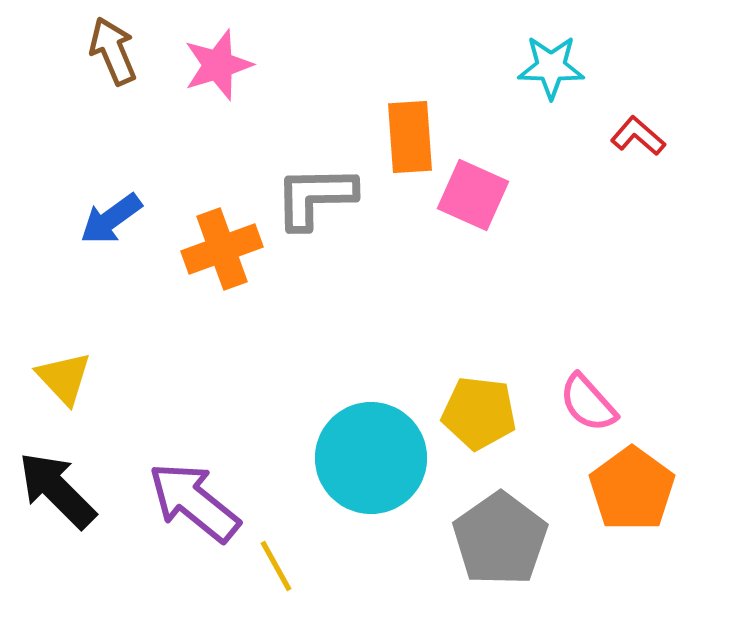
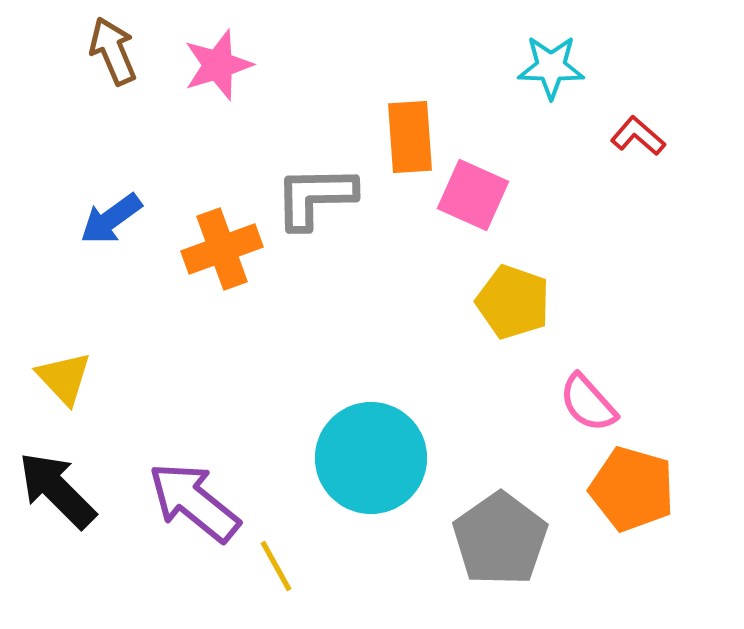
yellow pentagon: moved 34 px right, 111 px up; rotated 12 degrees clockwise
orange pentagon: rotated 20 degrees counterclockwise
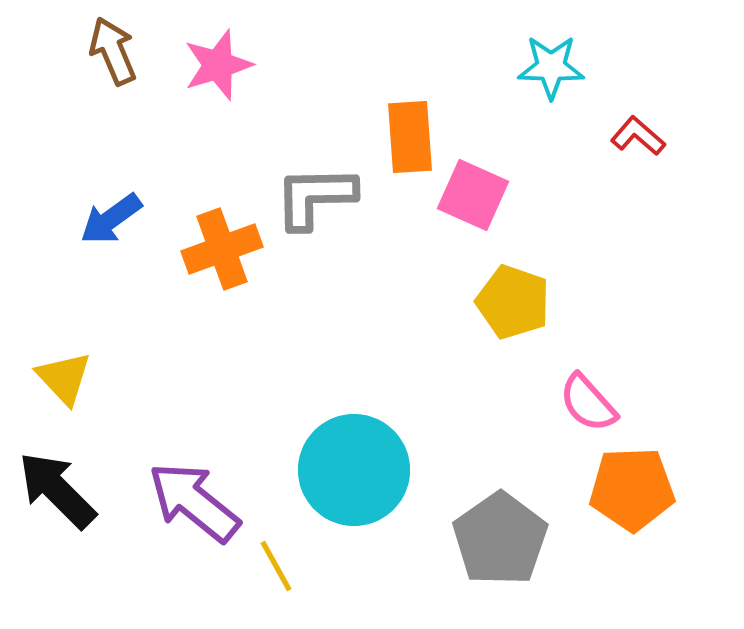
cyan circle: moved 17 px left, 12 px down
orange pentagon: rotated 18 degrees counterclockwise
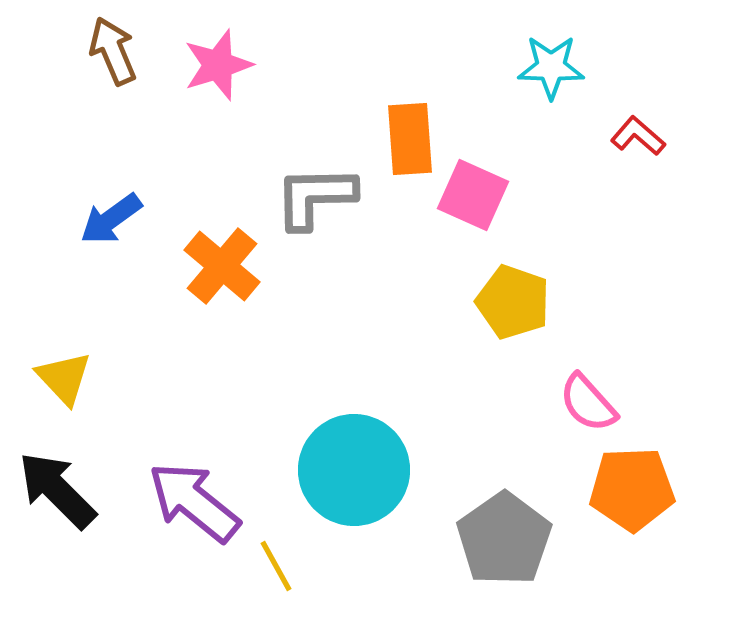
orange rectangle: moved 2 px down
orange cross: moved 17 px down; rotated 30 degrees counterclockwise
gray pentagon: moved 4 px right
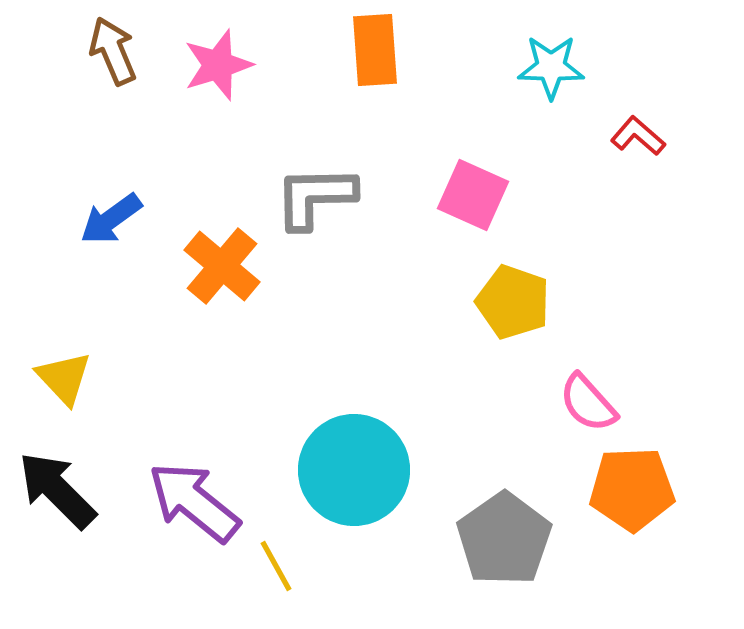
orange rectangle: moved 35 px left, 89 px up
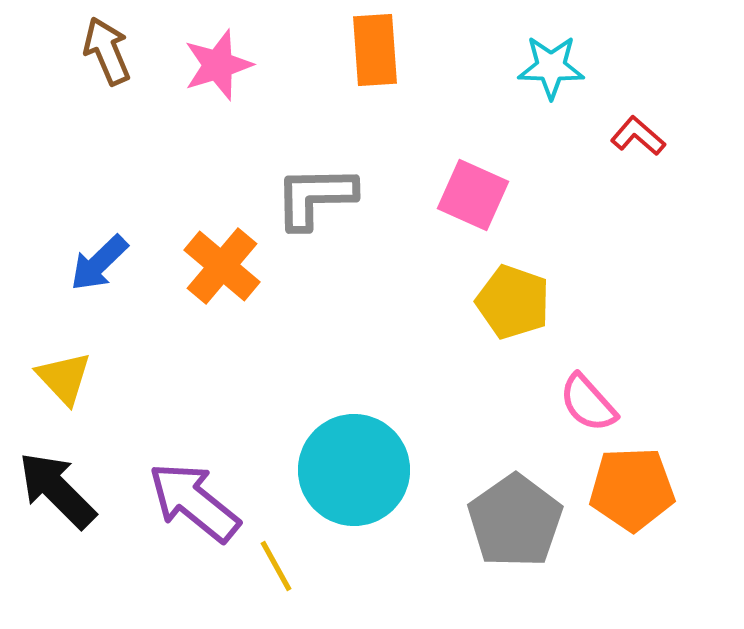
brown arrow: moved 6 px left
blue arrow: moved 12 px left, 44 px down; rotated 8 degrees counterclockwise
gray pentagon: moved 11 px right, 18 px up
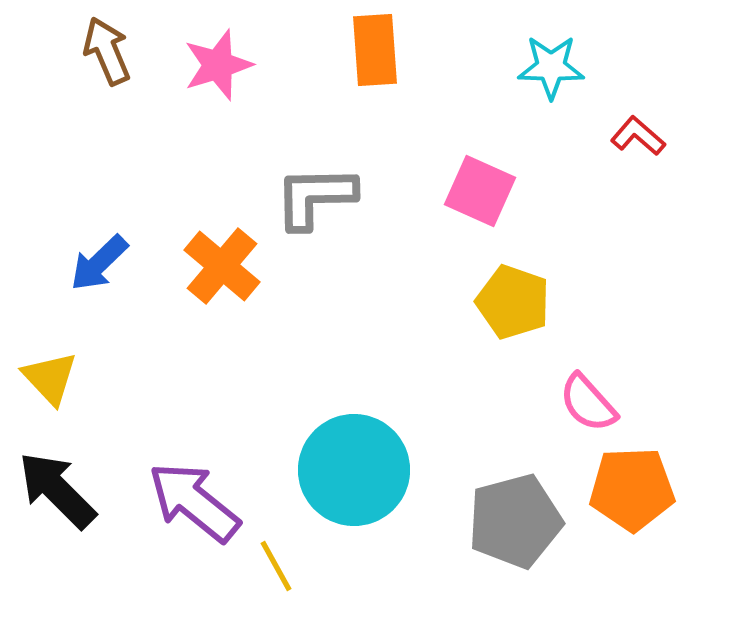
pink square: moved 7 px right, 4 px up
yellow triangle: moved 14 px left
gray pentagon: rotated 20 degrees clockwise
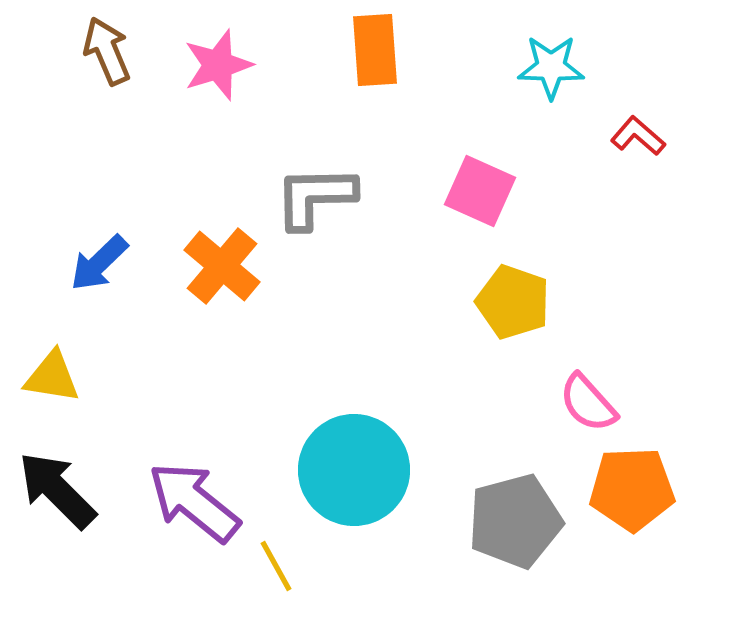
yellow triangle: moved 2 px right, 1 px up; rotated 38 degrees counterclockwise
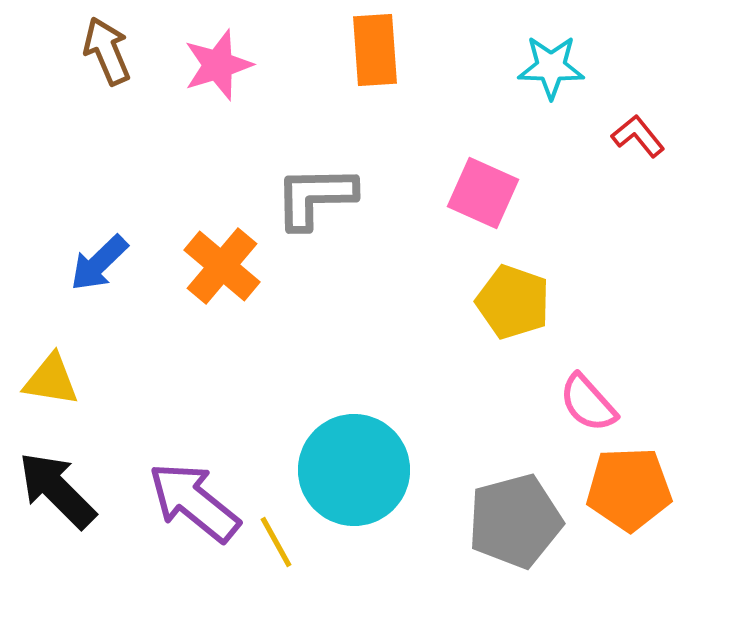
red L-shape: rotated 10 degrees clockwise
pink square: moved 3 px right, 2 px down
yellow triangle: moved 1 px left, 3 px down
orange pentagon: moved 3 px left
yellow line: moved 24 px up
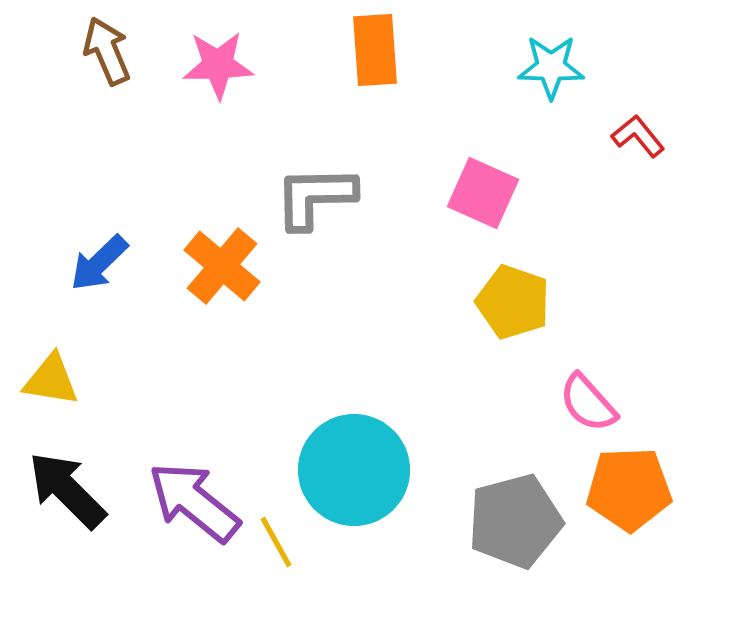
pink star: rotated 16 degrees clockwise
black arrow: moved 10 px right
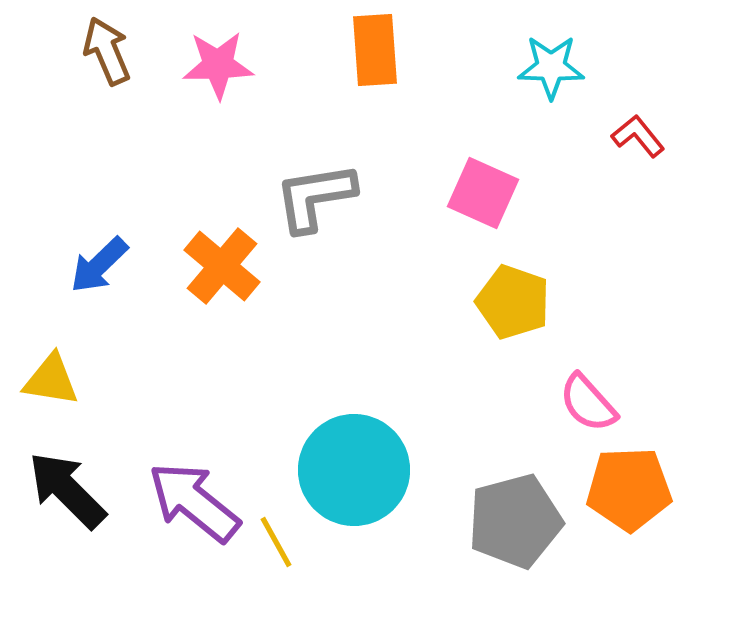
gray L-shape: rotated 8 degrees counterclockwise
blue arrow: moved 2 px down
